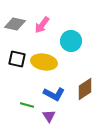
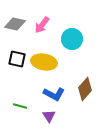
cyan circle: moved 1 px right, 2 px up
brown diamond: rotated 15 degrees counterclockwise
green line: moved 7 px left, 1 px down
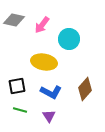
gray diamond: moved 1 px left, 4 px up
cyan circle: moved 3 px left
black square: moved 27 px down; rotated 24 degrees counterclockwise
blue L-shape: moved 3 px left, 2 px up
green line: moved 4 px down
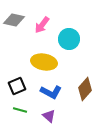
black square: rotated 12 degrees counterclockwise
purple triangle: rotated 16 degrees counterclockwise
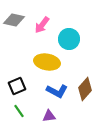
yellow ellipse: moved 3 px right
blue L-shape: moved 6 px right, 1 px up
green line: moved 1 px left, 1 px down; rotated 40 degrees clockwise
purple triangle: rotated 48 degrees counterclockwise
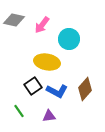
black square: moved 16 px right; rotated 12 degrees counterclockwise
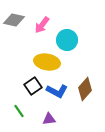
cyan circle: moved 2 px left, 1 px down
purple triangle: moved 3 px down
